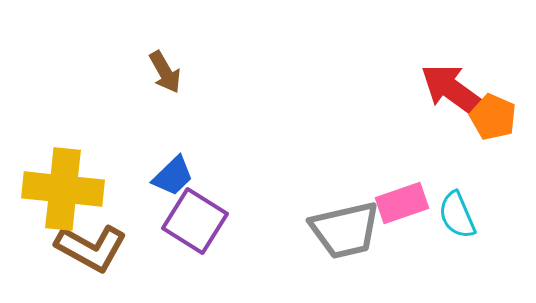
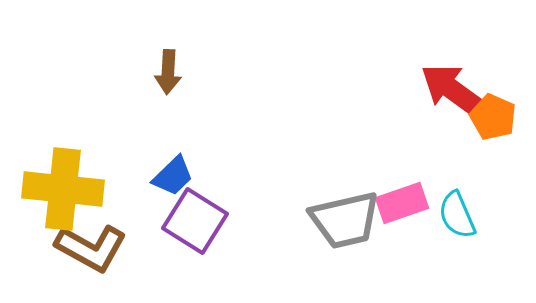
brown arrow: moved 3 px right; rotated 33 degrees clockwise
gray trapezoid: moved 10 px up
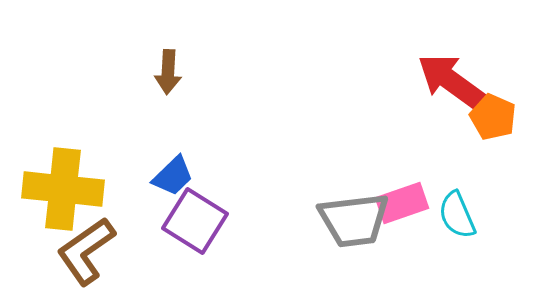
red arrow: moved 3 px left, 10 px up
gray trapezoid: moved 9 px right; rotated 6 degrees clockwise
brown L-shape: moved 5 px left, 3 px down; rotated 116 degrees clockwise
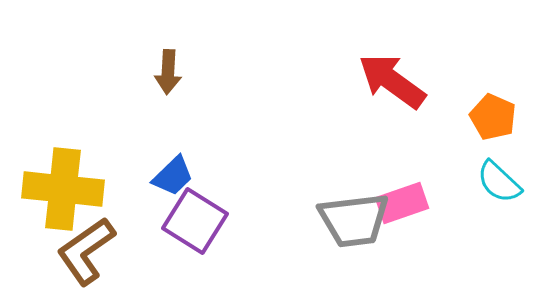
red arrow: moved 59 px left
cyan semicircle: moved 42 px right, 33 px up; rotated 24 degrees counterclockwise
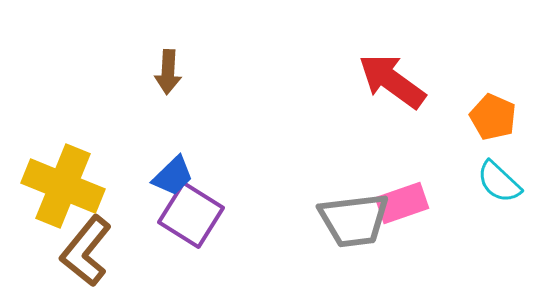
yellow cross: moved 3 px up; rotated 16 degrees clockwise
purple square: moved 4 px left, 6 px up
brown L-shape: rotated 16 degrees counterclockwise
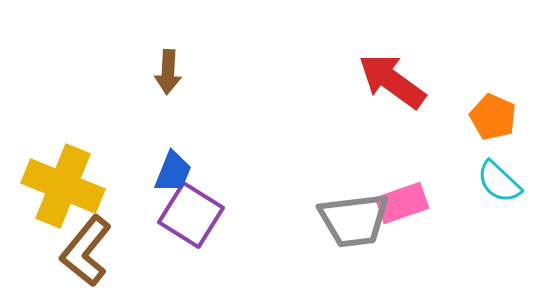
blue trapezoid: moved 4 px up; rotated 24 degrees counterclockwise
